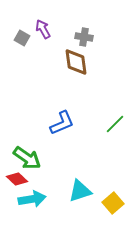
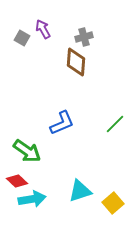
gray cross: rotated 24 degrees counterclockwise
brown diamond: rotated 12 degrees clockwise
green arrow: moved 7 px up
red diamond: moved 2 px down
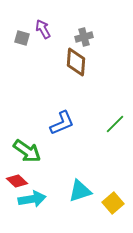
gray square: rotated 14 degrees counterclockwise
